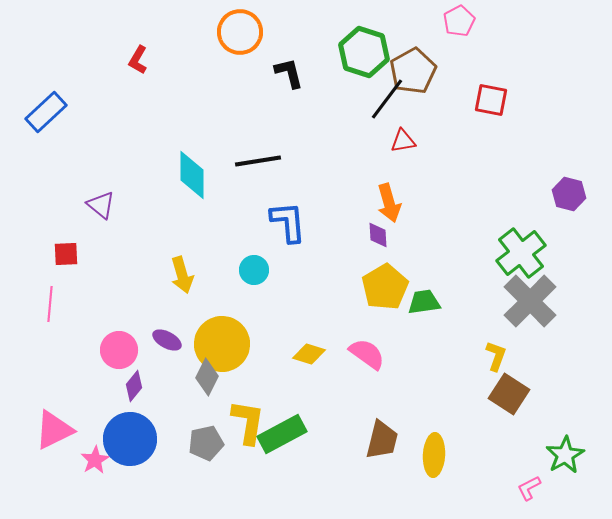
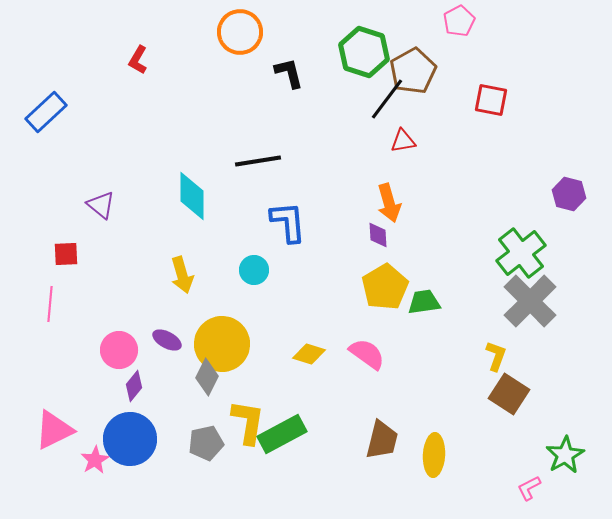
cyan diamond at (192, 175): moved 21 px down
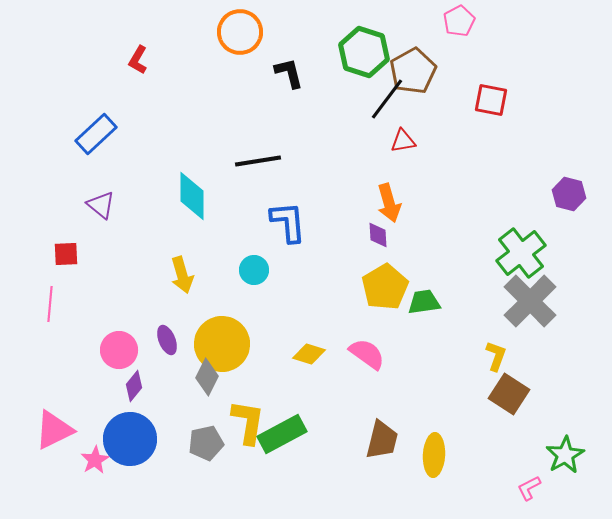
blue rectangle at (46, 112): moved 50 px right, 22 px down
purple ellipse at (167, 340): rotated 40 degrees clockwise
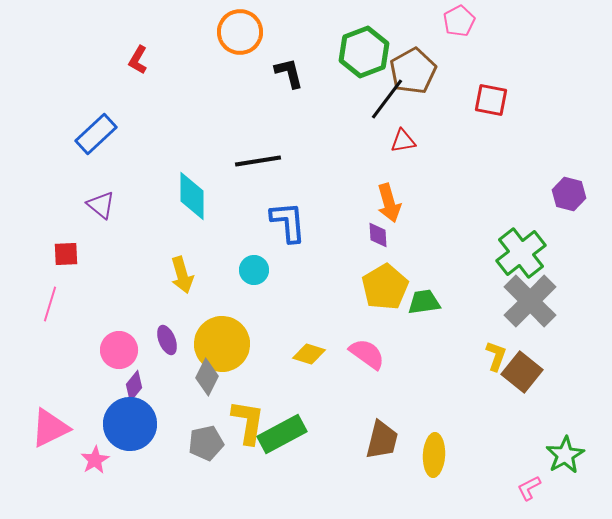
green hexagon at (364, 52): rotated 21 degrees clockwise
pink line at (50, 304): rotated 12 degrees clockwise
brown square at (509, 394): moved 13 px right, 22 px up; rotated 6 degrees clockwise
pink triangle at (54, 430): moved 4 px left, 2 px up
blue circle at (130, 439): moved 15 px up
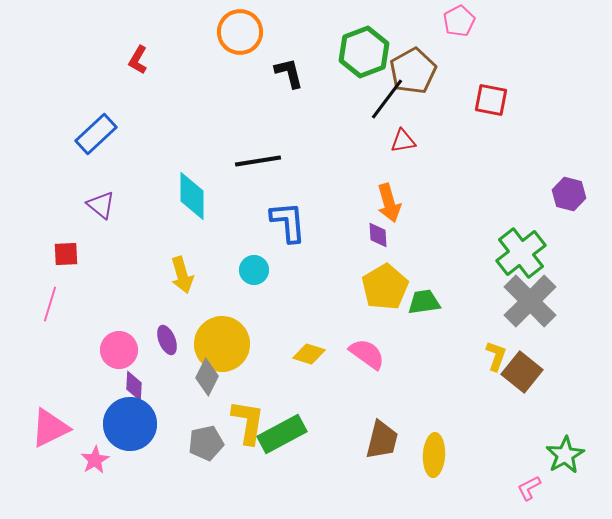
purple diamond at (134, 386): rotated 36 degrees counterclockwise
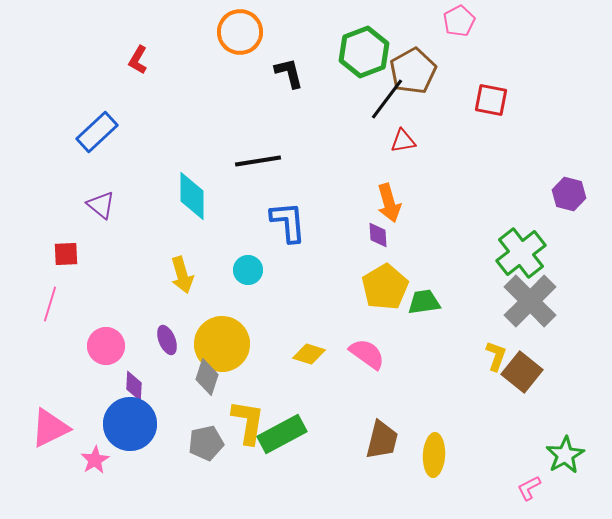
blue rectangle at (96, 134): moved 1 px right, 2 px up
cyan circle at (254, 270): moved 6 px left
pink circle at (119, 350): moved 13 px left, 4 px up
gray diamond at (207, 377): rotated 9 degrees counterclockwise
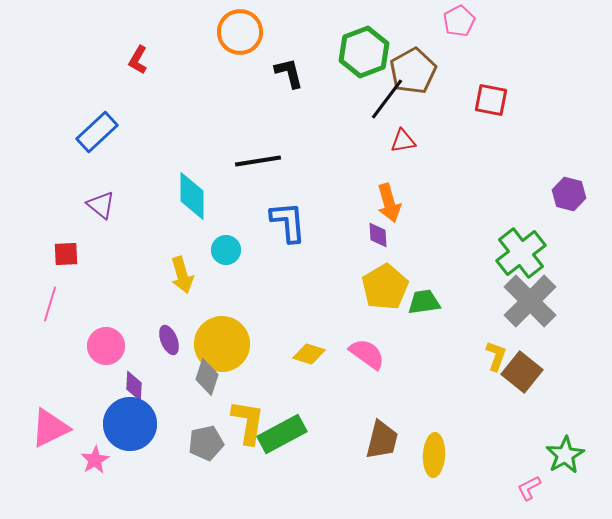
cyan circle at (248, 270): moved 22 px left, 20 px up
purple ellipse at (167, 340): moved 2 px right
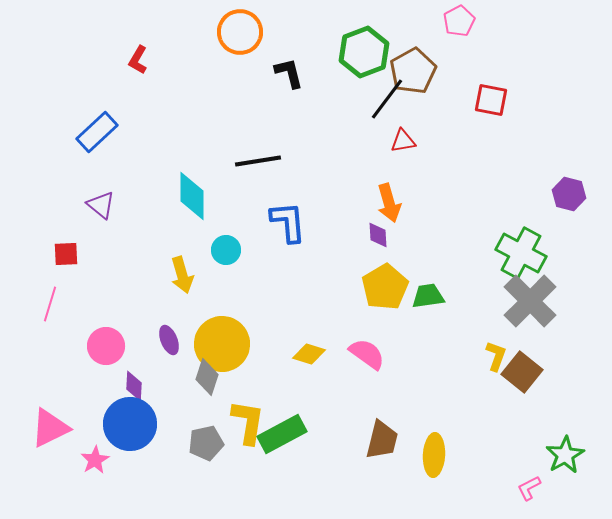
green cross at (521, 253): rotated 24 degrees counterclockwise
green trapezoid at (424, 302): moved 4 px right, 6 px up
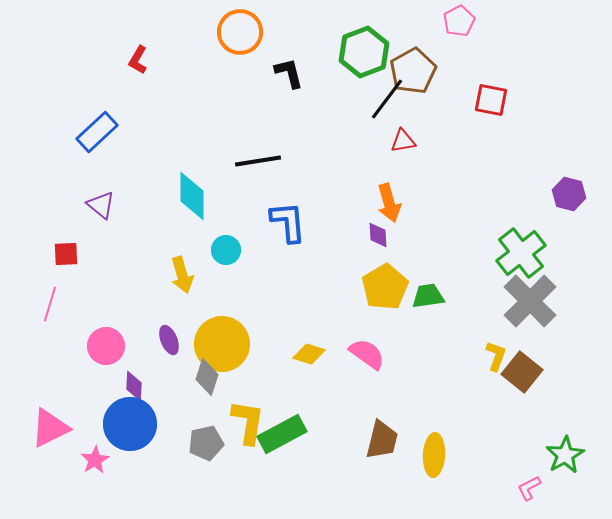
green cross at (521, 253): rotated 24 degrees clockwise
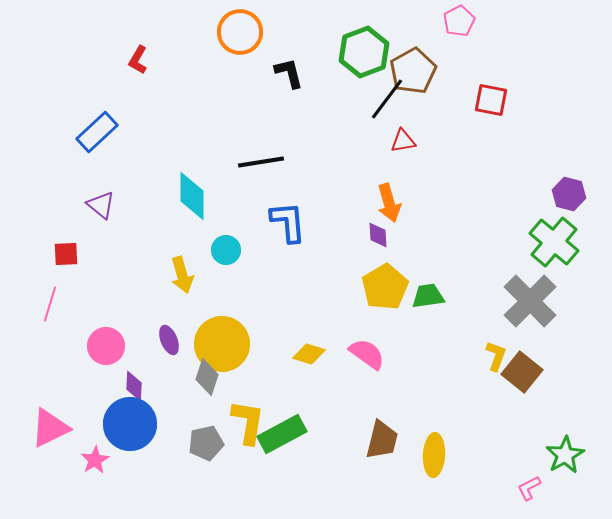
black line at (258, 161): moved 3 px right, 1 px down
green cross at (521, 253): moved 33 px right, 11 px up; rotated 12 degrees counterclockwise
